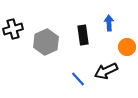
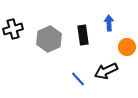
gray hexagon: moved 3 px right, 3 px up
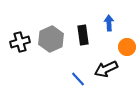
black cross: moved 7 px right, 13 px down
gray hexagon: moved 2 px right
black arrow: moved 2 px up
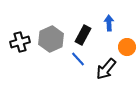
black rectangle: rotated 36 degrees clockwise
black arrow: rotated 25 degrees counterclockwise
blue line: moved 20 px up
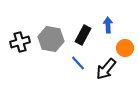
blue arrow: moved 1 px left, 2 px down
gray hexagon: rotated 25 degrees counterclockwise
orange circle: moved 2 px left, 1 px down
blue line: moved 4 px down
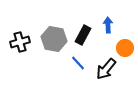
gray hexagon: moved 3 px right
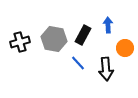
black arrow: rotated 45 degrees counterclockwise
